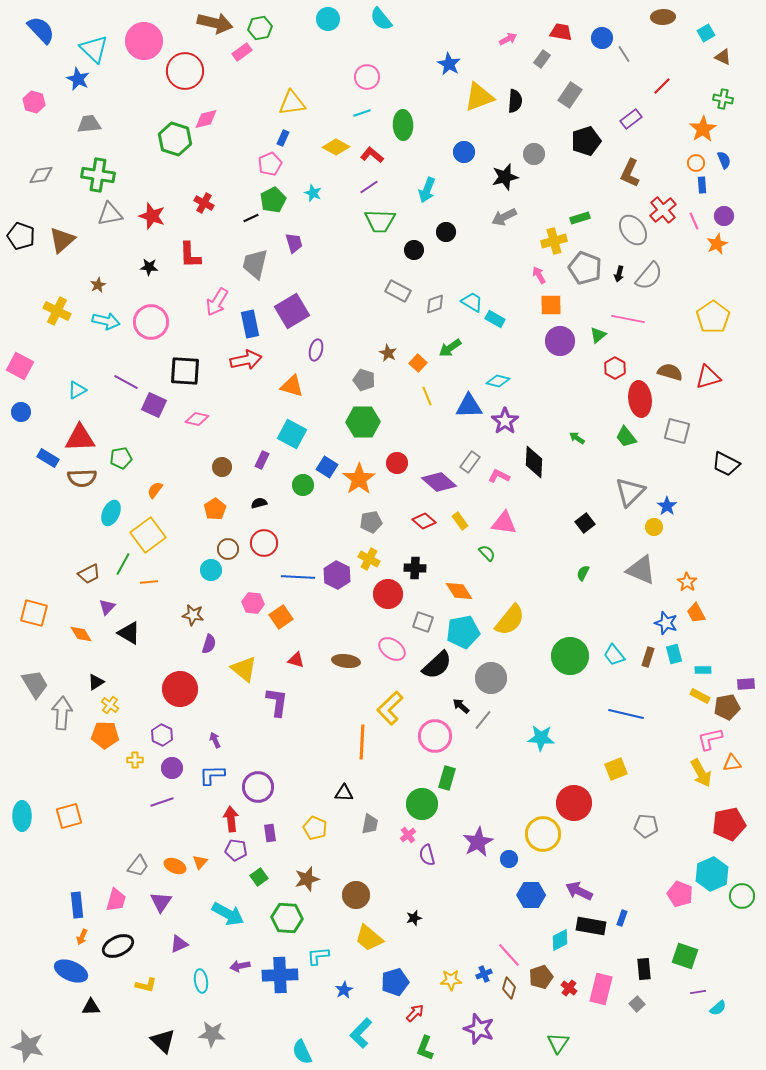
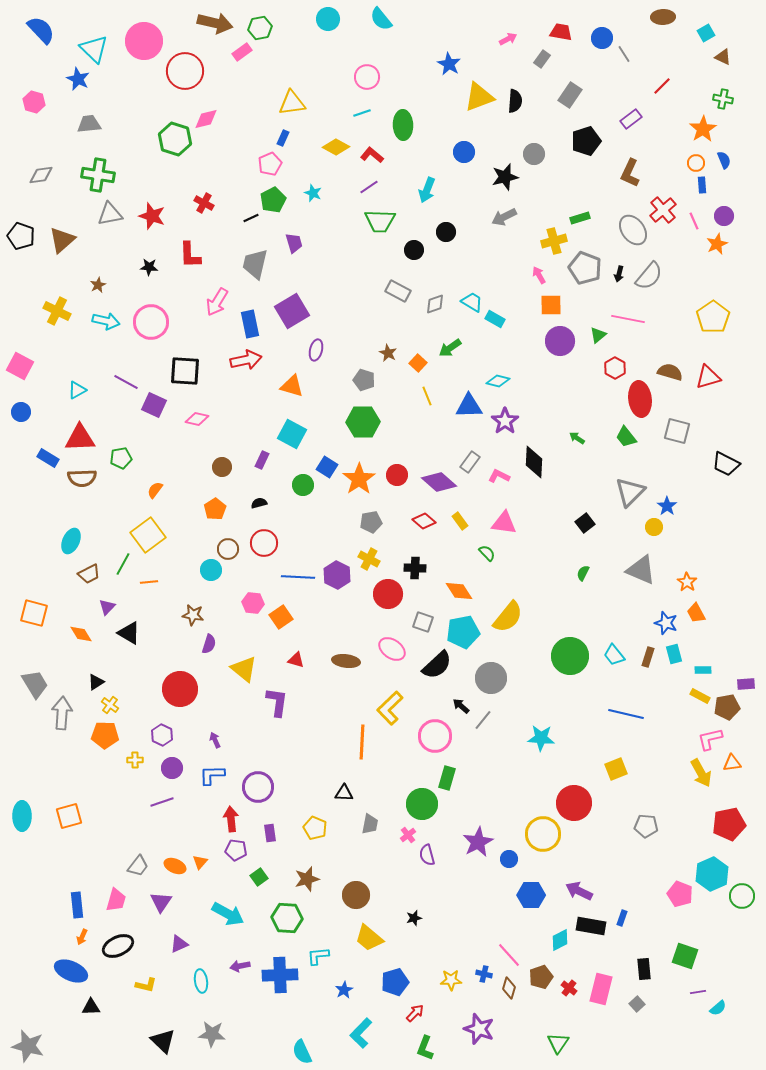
red circle at (397, 463): moved 12 px down
cyan ellipse at (111, 513): moved 40 px left, 28 px down
yellow semicircle at (510, 620): moved 2 px left, 3 px up
blue cross at (484, 974): rotated 35 degrees clockwise
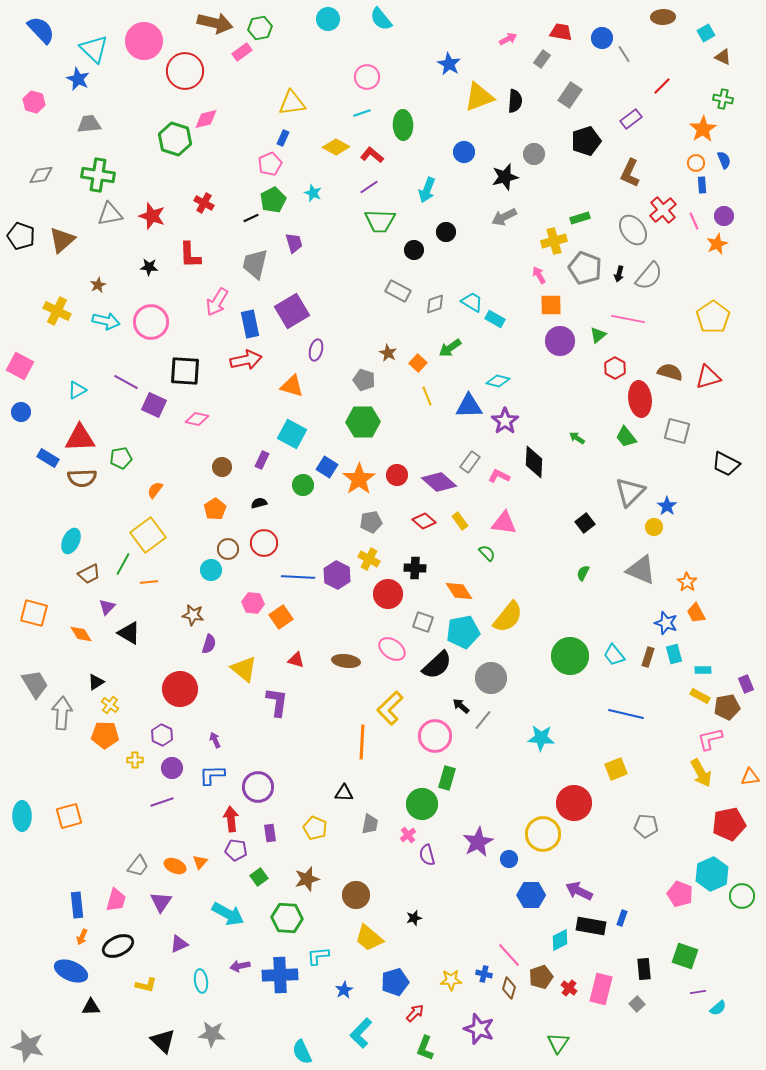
purple rectangle at (746, 684): rotated 72 degrees clockwise
orange triangle at (732, 763): moved 18 px right, 14 px down
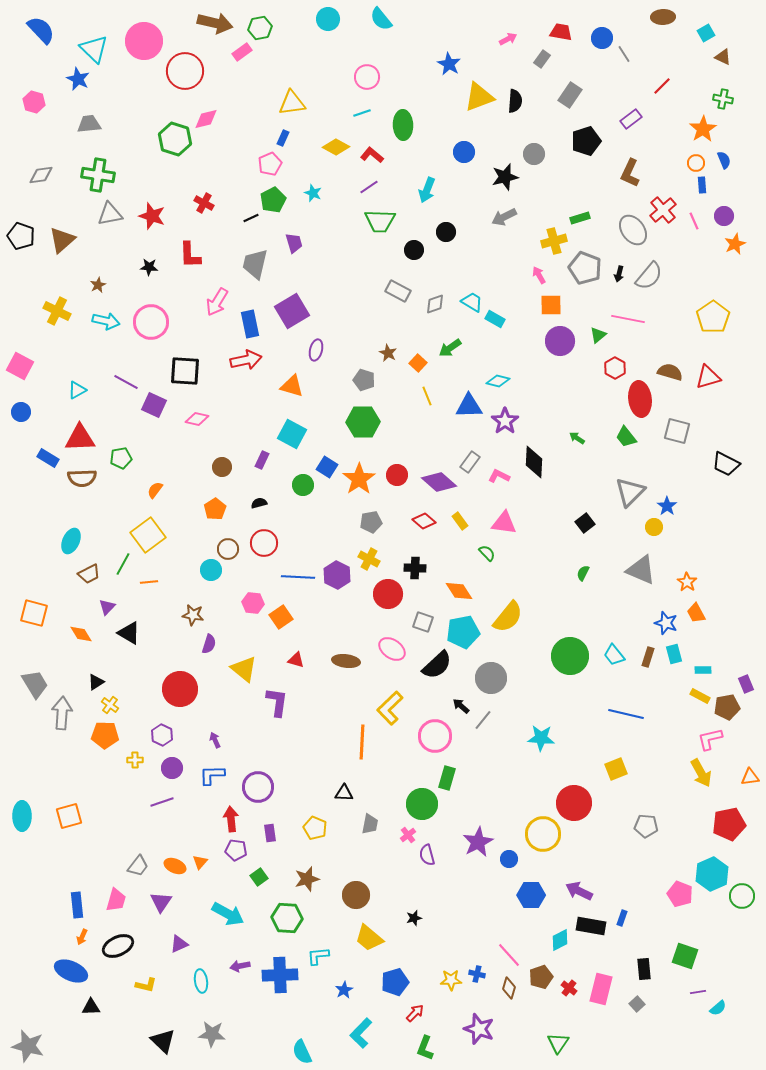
orange star at (717, 244): moved 18 px right
blue cross at (484, 974): moved 7 px left
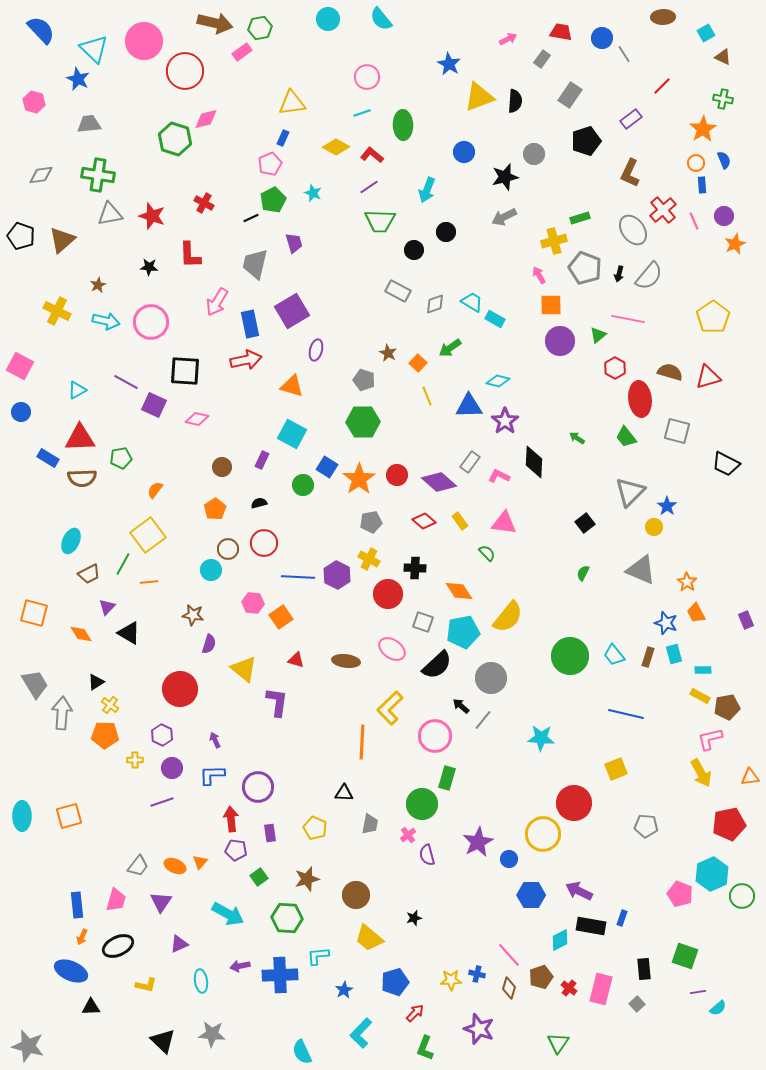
purple rectangle at (746, 684): moved 64 px up
